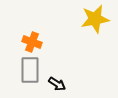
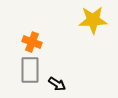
yellow star: moved 2 px left, 1 px down; rotated 8 degrees clockwise
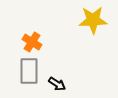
orange cross: rotated 12 degrees clockwise
gray rectangle: moved 1 px left, 1 px down
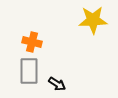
orange cross: rotated 18 degrees counterclockwise
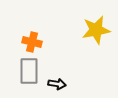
yellow star: moved 3 px right, 10 px down; rotated 8 degrees counterclockwise
black arrow: rotated 24 degrees counterclockwise
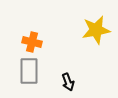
black arrow: moved 11 px right, 2 px up; rotated 60 degrees clockwise
